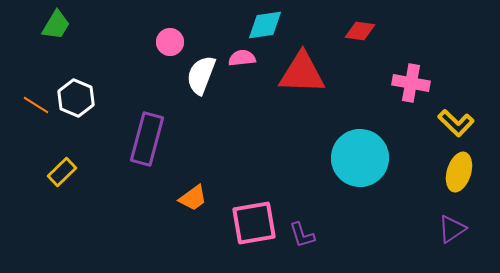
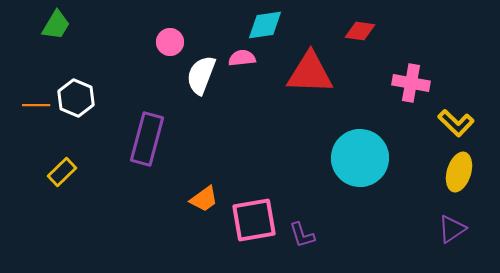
red triangle: moved 8 px right
orange line: rotated 32 degrees counterclockwise
orange trapezoid: moved 11 px right, 1 px down
pink square: moved 3 px up
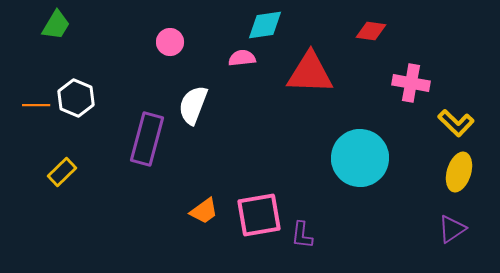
red diamond: moved 11 px right
white semicircle: moved 8 px left, 30 px down
orange trapezoid: moved 12 px down
pink square: moved 5 px right, 5 px up
purple L-shape: rotated 24 degrees clockwise
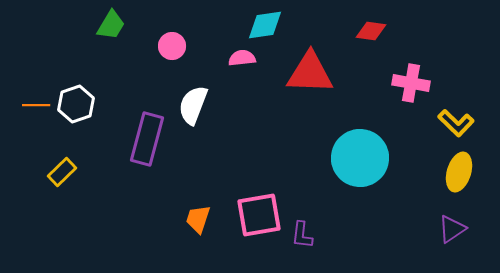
green trapezoid: moved 55 px right
pink circle: moved 2 px right, 4 px down
white hexagon: moved 6 px down; rotated 18 degrees clockwise
orange trapezoid: moved 6 px left, 8 px down; rotated 144 degrees clockwise
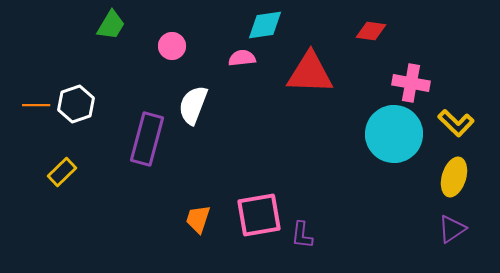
cyan circle: moved 34 px right, 24 px up
yellow ellipse: moved 5 px left, 5 px down
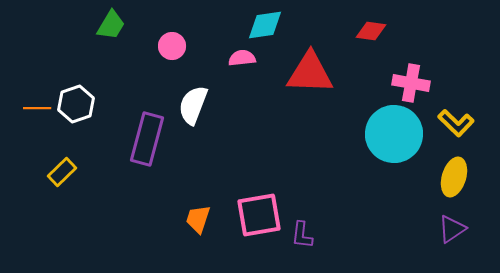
orange line: moved 1 px right, 3 px down
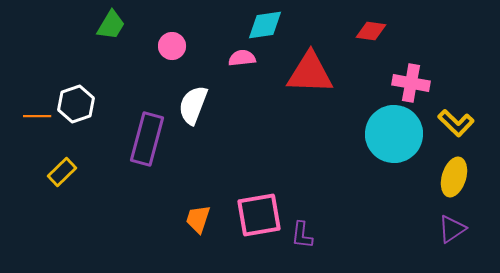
orange line: moved 8 px down
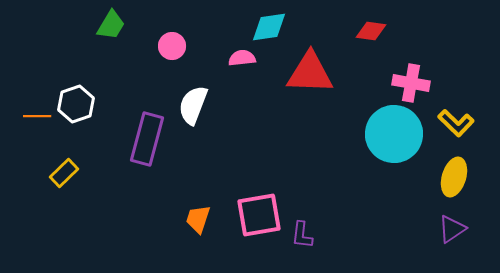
cyan diamond: moved 4 px right, 2 px down
yellow rectangle: moved 2 px right, 1 px down
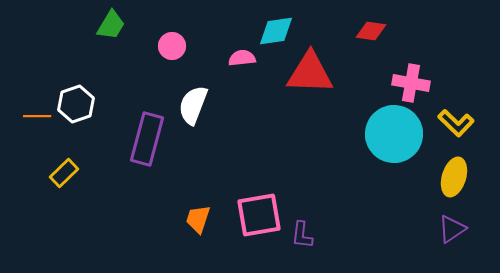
cyan diamond: moved 7 px right, 4 px down
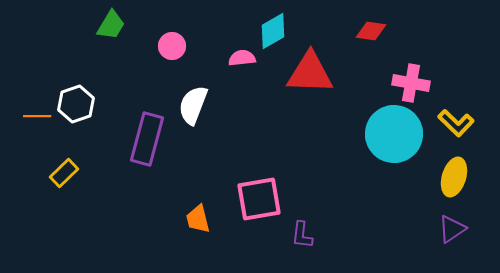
cyan diamond: moved 3 px left; rotated 21 degrees counterclockwise
pink square: moved 16 px up
orange trapezoid: rotated 32 degrees counterclockwise
